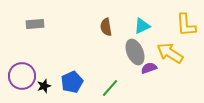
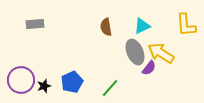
yellow arrow: moved 9 px left
purple semicircle: rotated 147 degrees clockwise
purple circle: moved 1 px left, 4 px down
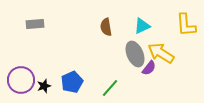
gray ellipse: moved 2 px down
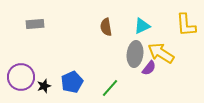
gray ellipse: rotated 30 degrees clockwise
purple circle: moved 3 px up
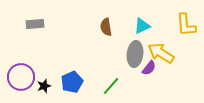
green line: moved 1 px right, 2 px up
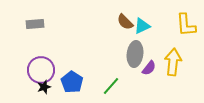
brown semicircle: moved 19 px right, 5 px up; rotated 36 degrees counterclockwise
yellow arrow: moved 12 px right, 9 px down; rotated 64 degrees clockwise
purple circle: moved 20 px right, 7 px up
blue pentagon: rotated 15 degrees counterclockwise
black star: moved 1 px down
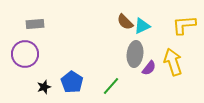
yellow L-shape: moved 2 px left; rotated 90 degrees clockwise
yellow arrow: rotated 24 degrees counterclockwise
purple circle: moved 16 px left, 16 px up
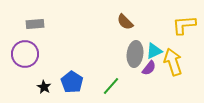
cyan triangle: moved 12 px right, 25 px down
black star: rotated 24 degrees counterclockwise
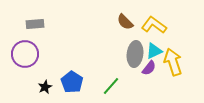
yellow L-shape: moved 30 px left; rotated 40 degrees clockwise
black star: moved 1 px right; rotated 16 degrees clockwise
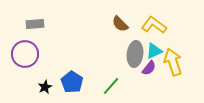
brown semicircle: moved 5 px left, 2 px down
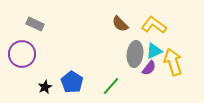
gray rectangle: rotated 30 degrees clockwise
purple circle: moved 3 px left
